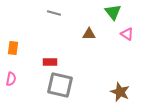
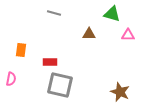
green triangle: moved 1 px left, 2 px down; rotated 36 degrees counterclockwise
pink triangle: moved 1 px right, 1 px down; rotated 32 degrees counterclockwise
orange rectangle: moved 8 px right, 2 px down
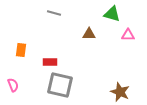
pink semicircle: moved 2 px right, 6 px down; rotated 32 degrees counterclockwise
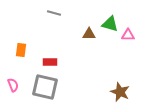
green triangle: moved 2 px left, 10 px down
gray square: moved 15 px left, 2 px down
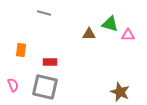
gray line: moved 10 px left
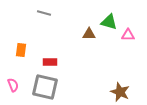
green triangle: moved 1 px left, 2 px up
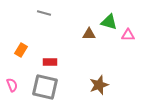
orange rectangle: rotated 24 degrees clockwise
pink semicircle: moved 1 px left
brown star: moved 21 px left, 7 px up; rotated 30 degrees clockwise
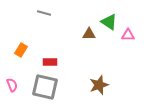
green triangle: rotated 18 degrees clockwise
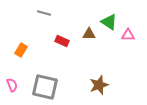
red rectangle: moved 12 px right, 21 px up; rotated 24 degrees clockwise
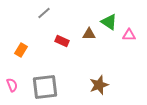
gray line: rotated 56 degrees counterclockwise
pink triangle: moved 1 px right
gray square: rotated 20 degrees counterclockwise
